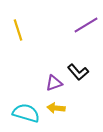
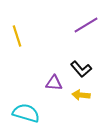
yellow line: moved 1 px left, 6 px down
black L-shape: moved 3 px right, 3 px up
purple triangle: rotated 24 degrees clockwise
yellow arrow: moved 25 px right, 13 px up
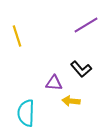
yellow arrow: moved 10 px left, 6 px down
cyan semicircle: rotated 104 degrees counterclockwise
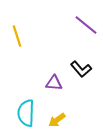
purple line: rotated 70 degrees clockwise
yellow arrow: moved 14 px left, 19 px down; rotated 42 degrees counterclockwise
